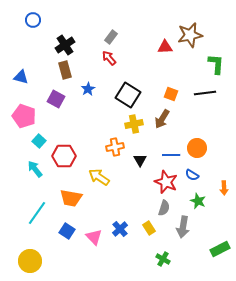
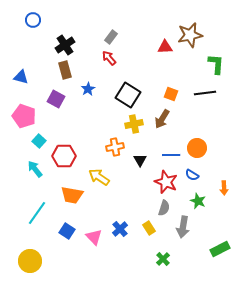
orange trapezoid: moved 1 px right, 3 px up
green cross: rotated 16 degrees clockwise
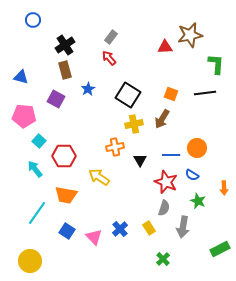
pink pentagon: rotated 15 degrees counterclockwise
orange trapezoid: moved 6 px left
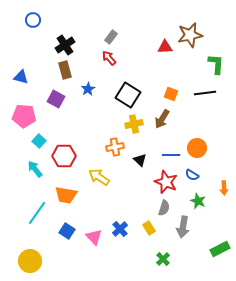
black triangle: rotated 16 degrees counterclockwise
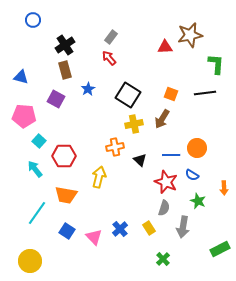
yellow arrow: rotated 70 degrees clockwise
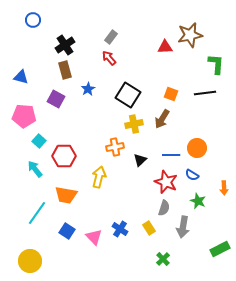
black triangle: rotated 32 degrees clockwise
blue cross: rotated 14 degrees counterclockwise
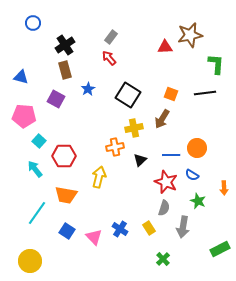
blue circle: moved 3 px down
yellow cross: moved 4 px down
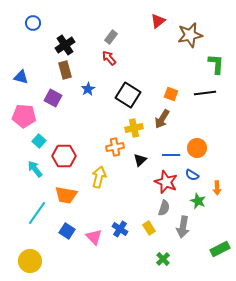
red triangle: moved 7 px left, 26 px up; rotated 35 degrees counterclockwise
purple square: moved 3 px left, 1 px up
orange arrow: moved 7 px left
